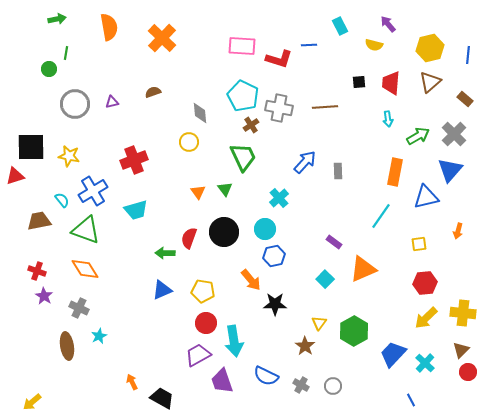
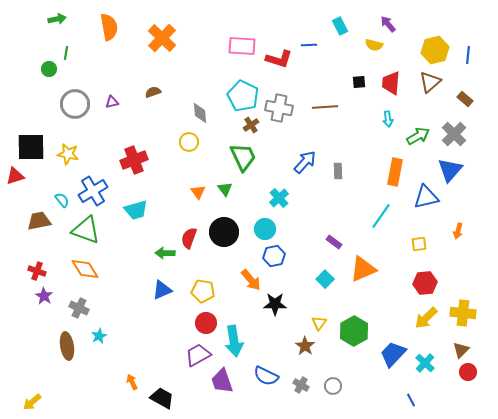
yellow hexagon at (430, 48): moved 5 px right, 2 px down
yellow star at (69, 156): moved 1 px left, 2 px up
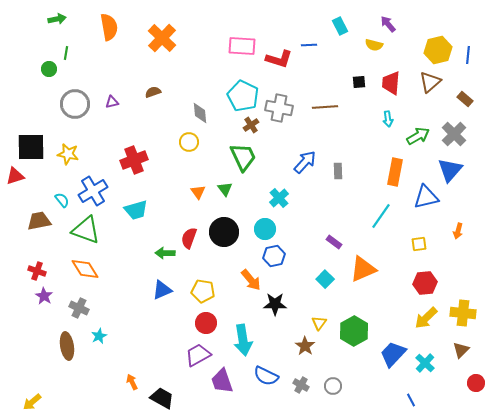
yellow hexagon at (435, 50): moved 3 px right
cyan arrow at (234, 341): moved 9 px right, 1 px up
red circle at (468, 372): moved 8 px right, 11 px down
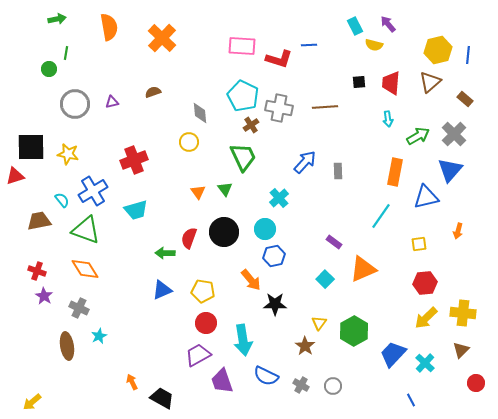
cyan rectangle at (340, 26): moved 15 px right
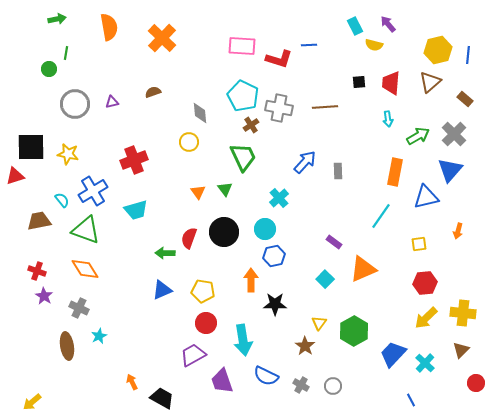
orange arrow at (251, 280): rotated 140 degrees counterclockwise
purple trapezoid at (198, 355): moved 5 px left
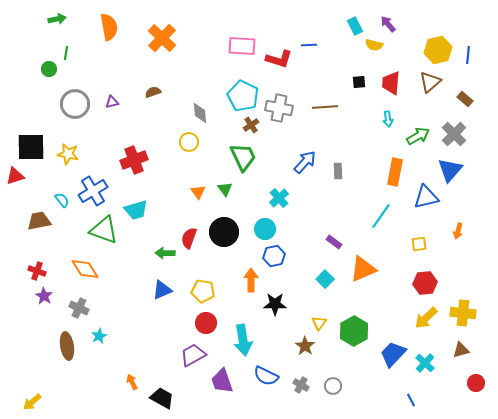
green triangle at (86, 230): moved 18 px right
brown triangle at (461, 350): rotated 30 degrees clockwise
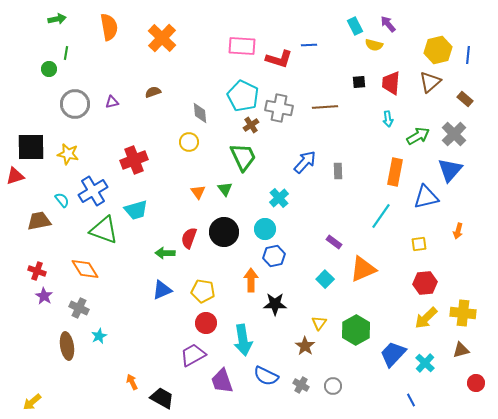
green hexagon at (354, 331): moved 2 px right, 1 px up
